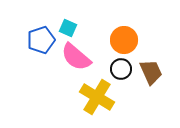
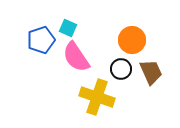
orange circle: moved 8 px right
pink semicircle: rotated 16 degrees clockwise
yellow cross: rotated 12 degrees counterclockwise
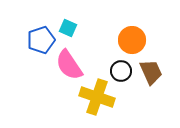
pink semicircle: moved 7 px left, 8 px down
black circle: moved 2 px down
